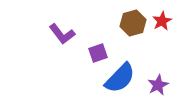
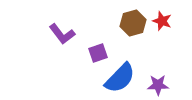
red star: rotated 24 degrees counterclockwise
purple star: rotated 25 degrees clockwise
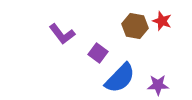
brown hexagon: moved 2 px right, 3 px down; rotated 25 degrees clockwise
purple square: rotated 36 degrees counterclockwise
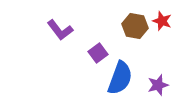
purple L-shape: moved 2 px left, 4 px up
purple square: rotated 18 degrees clockwise
blue semicircle: rotated 24 degrees counterclockwise
purple star: rotated 15 degrees counterclockwise
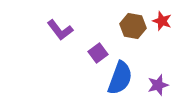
brown hexagon: moved 2 px left
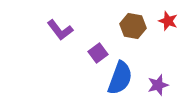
red star: moved 6 px right
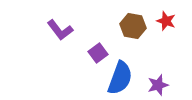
red star: moved 2 px left
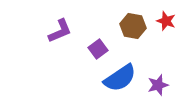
purple L-shape: moved 1 px down; rotated 76 degrees counterclockwise
purple square: moved 4 px up
blue semicircle: rotated 36 degrees clockwise
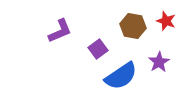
blue semicircle: moved 1 px right, 2 px up
purple star: moved 1 px right, 23 px up; rotated 15 degrees counterclockwise
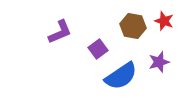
red star: moved 2 px left
purple L-shape: moved 1 px down
purple star: rotated 15 degrees clockwise
